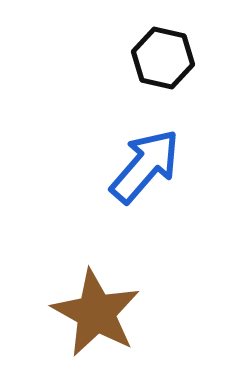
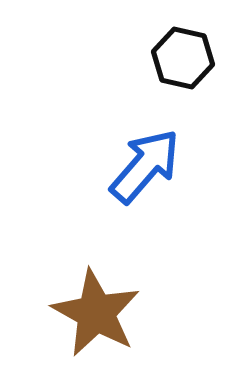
black hexagon: moved 20 px right
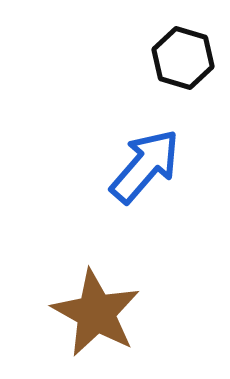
black hexagon: rotated 4 degrees clockwise
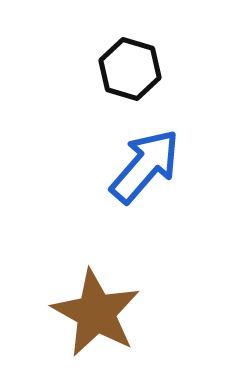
black hexagon: moved 53 px left, 11 px down
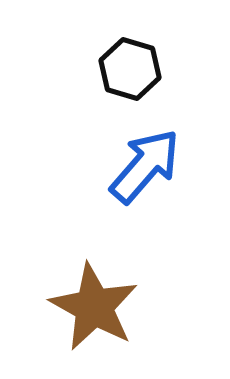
brown star: moved 2 px left, 6 px up
